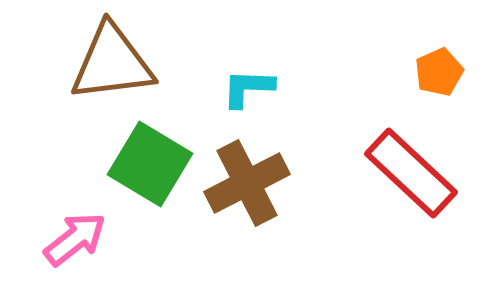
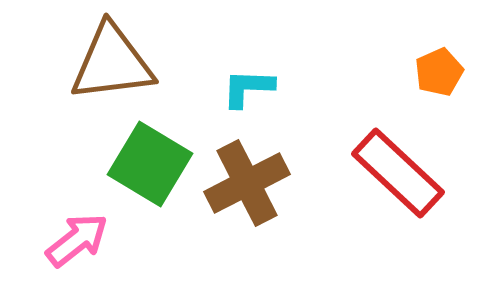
red rectangle: moved 13 px left
pink arrow: moved 2 px right, 1 px down
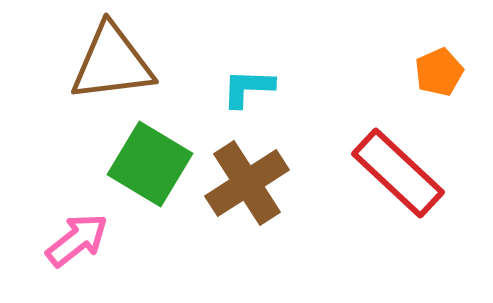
brown cross: rotated 6 degrees counterclockwise
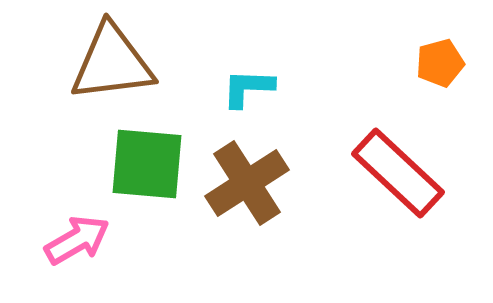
orange pentagon: moved 1 px right, 9 px up; rotated 9 degrees clockwise
green square: moved 3 px left; rotated 26 degrees counterclockwise
pink arrow: rotated 8 degrees clockwise
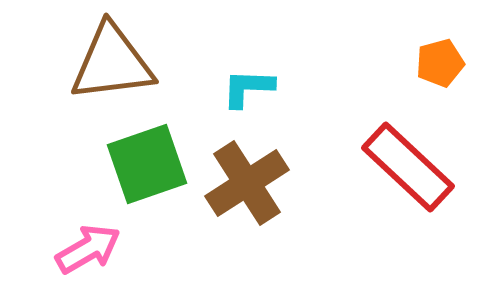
green square: rotated 24 degrees counterclockwise
red rectangle: moved 10 px right, 6 px up
pink arrow: moved 11 px right, 9 px down
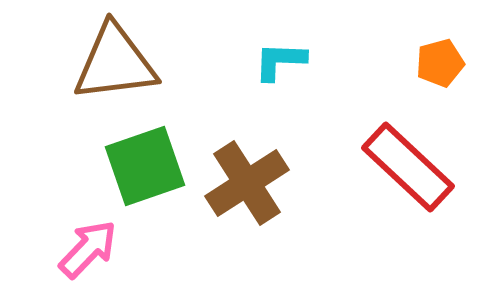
brown triangle: moved 3 px right
cyan L-shape: moved 32 px right, 27 px up
green square: moved 2 px left, 2 px down
pink arrow: rotated 16 degrees counterclockwise
